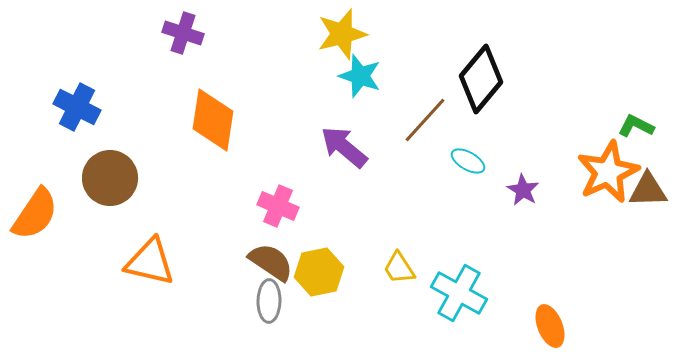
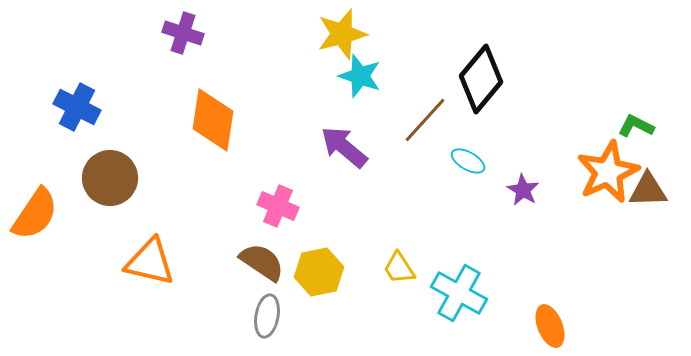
brown semicircle: moved 9 px left
gray ellipse: moved 2 px left, 15 px down; rotated 9 degrees clockwise
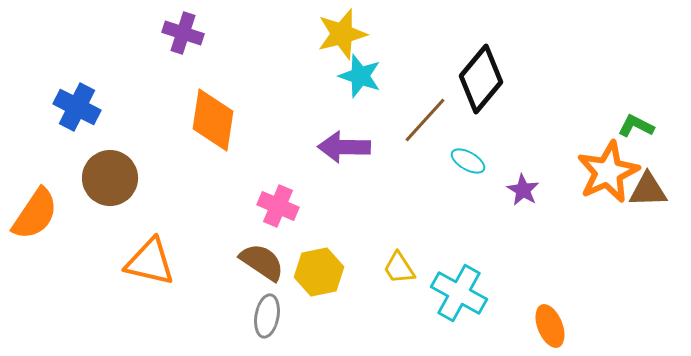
purple arrow: rotated 39 degrees counterclockwise
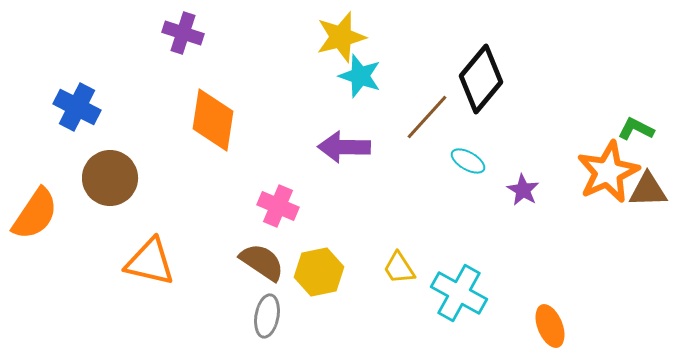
yellow star: moved 1 px left, 3 px down
brown line: moved 2 px right, 3 px up
green L-shape: moved 3 px down
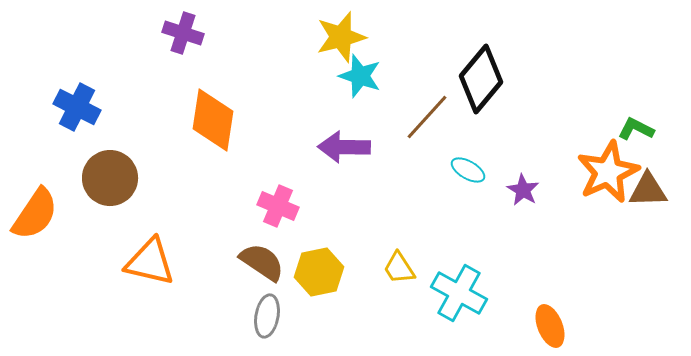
cyan ellipse: moved 9 px down
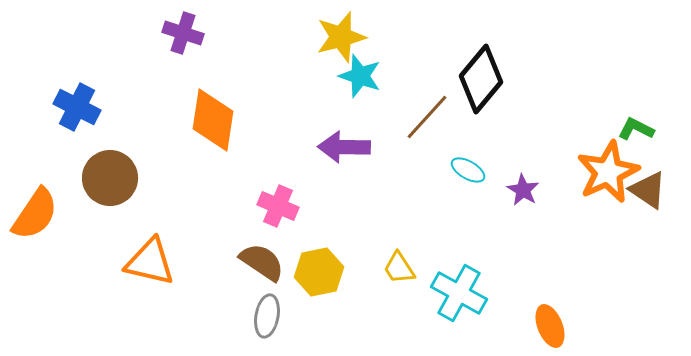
brown triangle: rotated 36 degrees clockwise
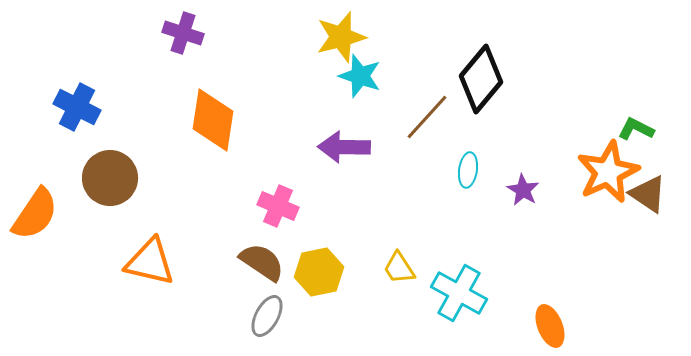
cyan ellipse: rotated 68 degrees clockwise
brown triangle: moved 4 px down
gray ellipse: rotated 18 degrees clockwise
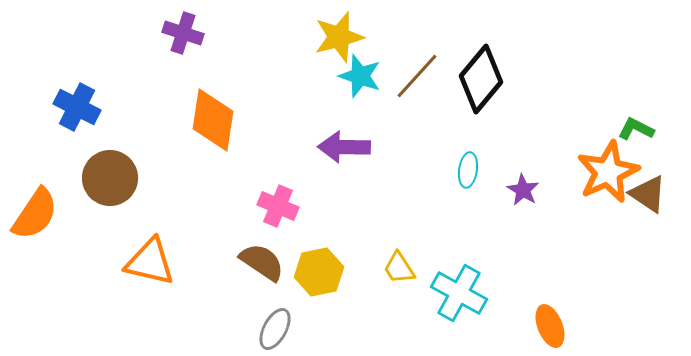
yellow star: moved 2 px left
brown line: moved 10 px left, 41 px up
gray ellipse: moved 8 px right, 13 px down
